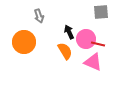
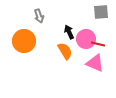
orange circle: moved 1 px up
pink triangle: moved 2 px right, 1 px down
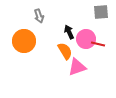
pink triangle: moved 18 px left, 4 px down; rotated 42 degrees counterclockwise
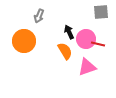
gray arrow: rotated 40 degrees clockwise
pink triangle: moved 10 px right
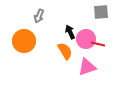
black arrow: moved 1 px right
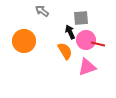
gray square: moved 20 px left, 6 px down
gray arrow: moved 3 px right, 5 px up; rotated 104 degrees clockwise
pink circle: moved 1 px down
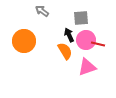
black arrow: moved 1 px left, 3 px down
